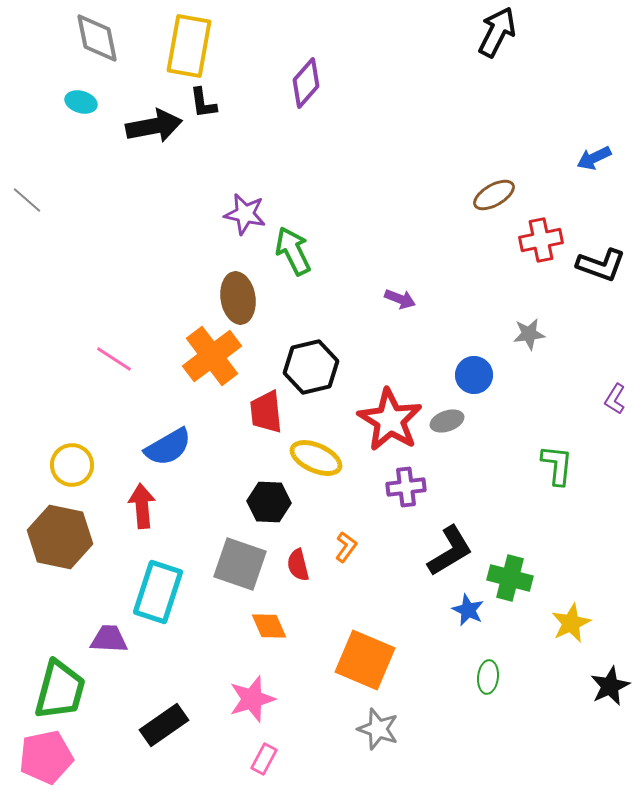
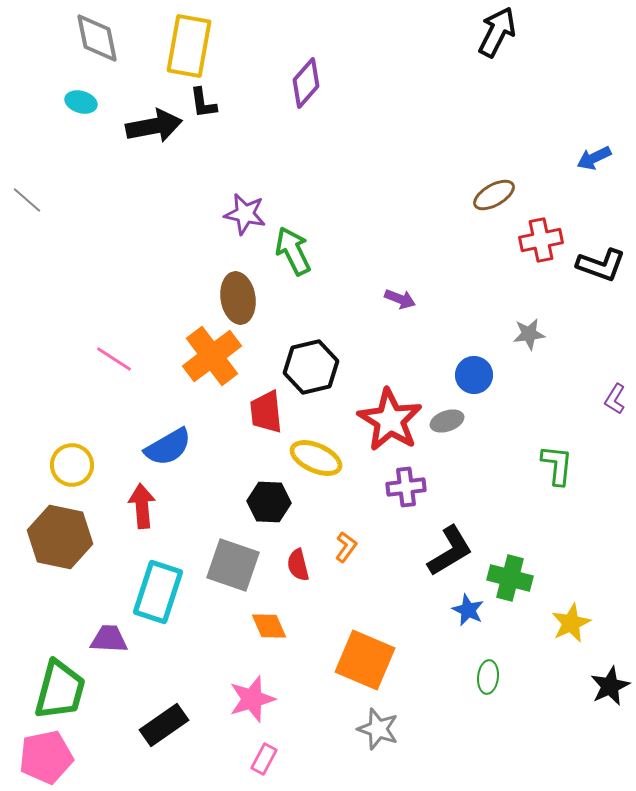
gray square at (240, 564): moved 7 px left, 1 px down
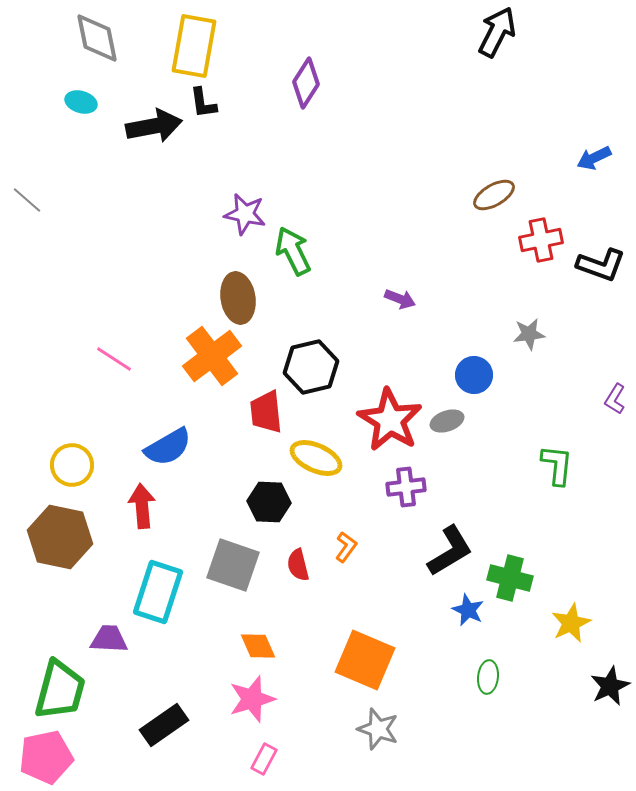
yellow rectangle at (189, 46): moved 5 px right
purple diamond at (306, 83): rotated 9 degrees counterclockwise
orange diamond at (269, 626): moved 11 px left, 20 px down
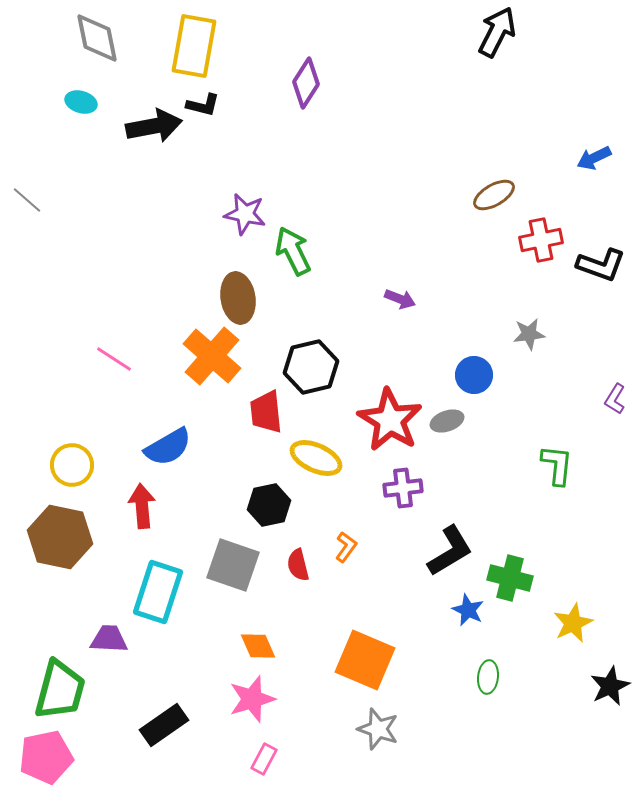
black L-shape at (203, 103): moved 2 px down; rotated 68 degrees counterclockwise
orange cross at (212, 356): rotated 12 degrees counterclockwise
purple cross at (406, 487): moved 3 px left, 1 px down
black hexagon at (269, 502): moved 3 px down; rotated 15 degrees counterclockwise
yellow star at (571, 623): moved 2 px right
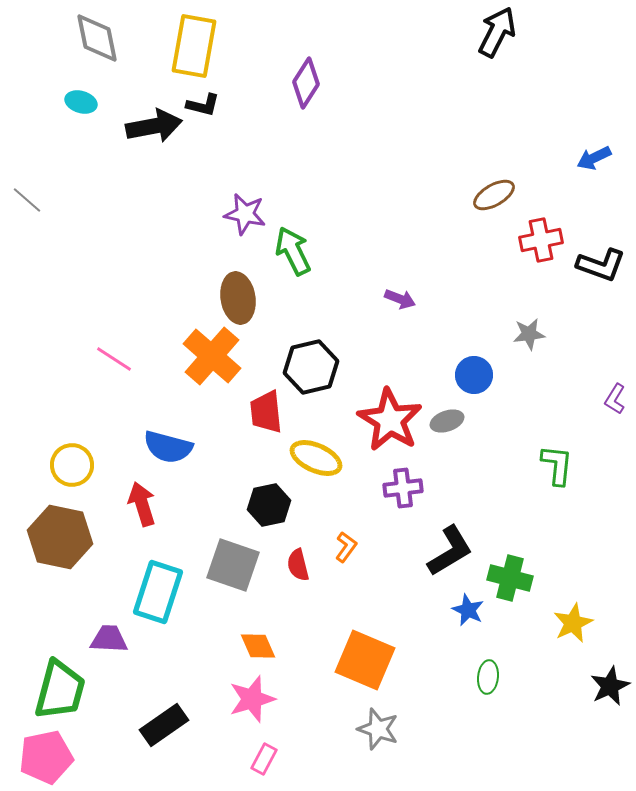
blue semicircle at (168, 447): rotated 45 degrees clockwise
red arrow at (142, 506): moved 2 px up; rotated 12 degrees counterclockwise
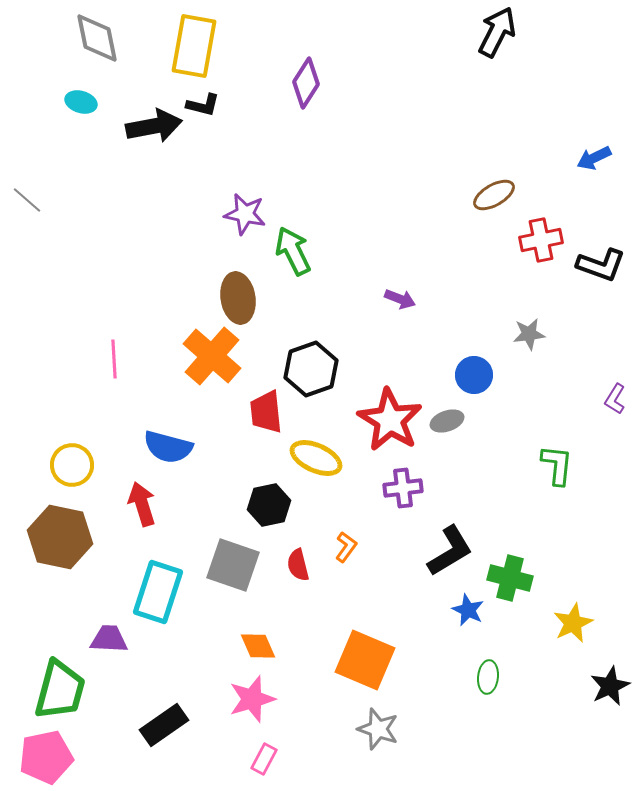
pink line at (114, 359): rotated 54 degrees clockwise
black hexagon at (311, 367): moved 2 px down; rotated 6 degrees counterclockwise
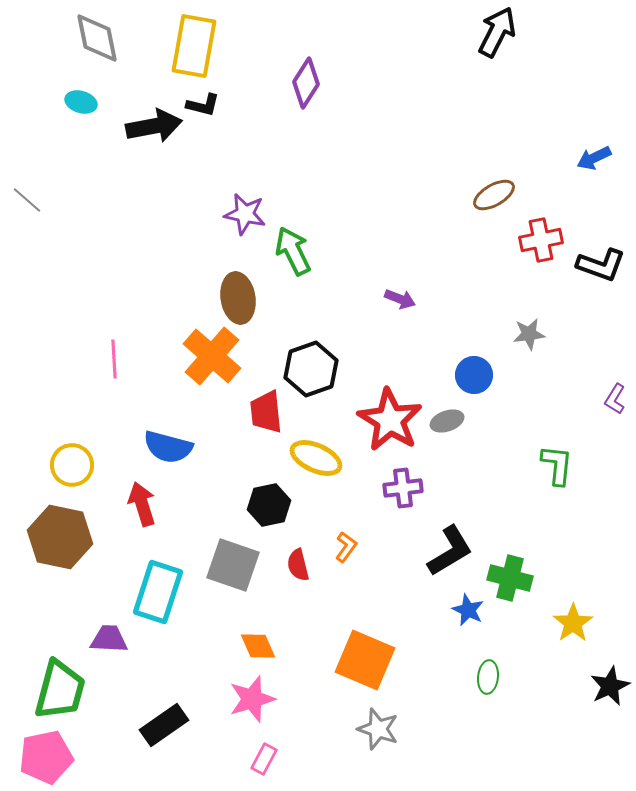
yellow star at (573, 623): rotated 9 degrees counterclockwise
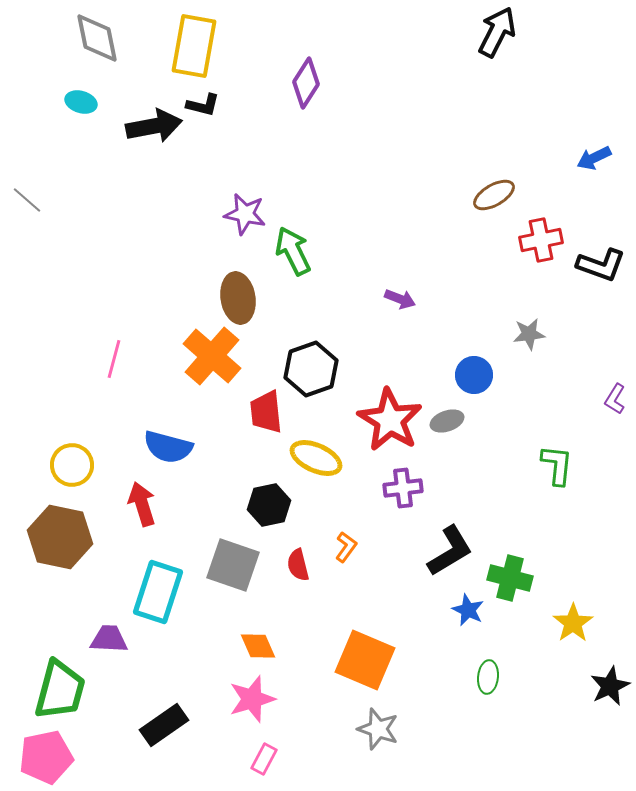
pink line at (114, 359): rotated 18 degrees clockwise
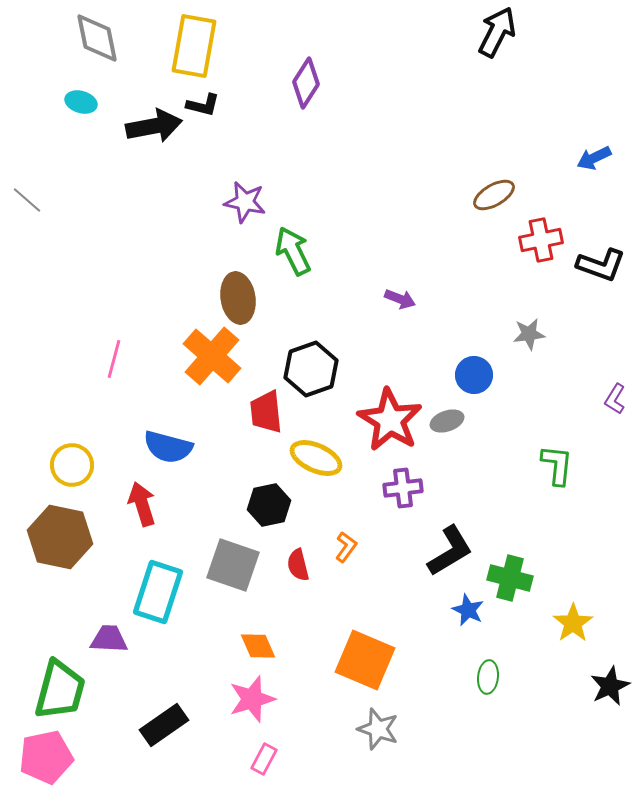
purple star at (245, 214): moved 12 px up
